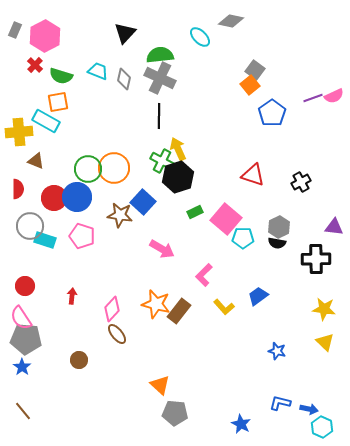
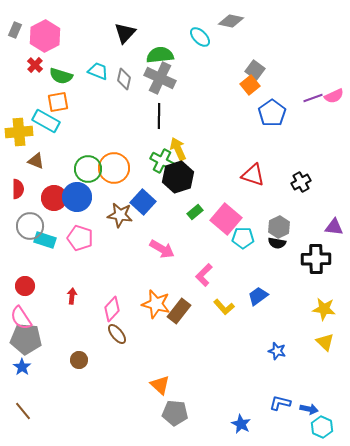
green rectangle at (195, 212): rotated 14 degrees counterclockwise
pink pentagon at (82, 236): moved 2 px left, 2 px down
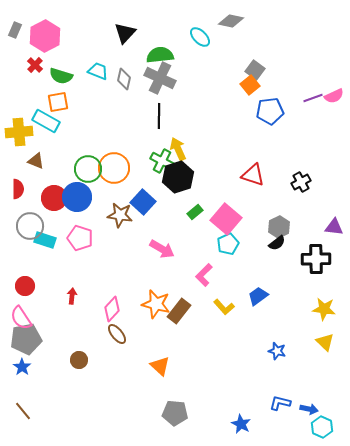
blue pentagon at (272, 113): moved 2 px left, 2 px up; rotated 28 degrees clockwise
cyan pentagon at (243, 238): moved 15 px left, 6 px down; rotated 25 degrees counterclockwise
black semicircle at (277, 243): rotated 48 degrees counterclockwise
gray pentagon at (26, 339): rotated 16 degrees counterclockwise
orange triangle at (160, 385): moved 19 px up
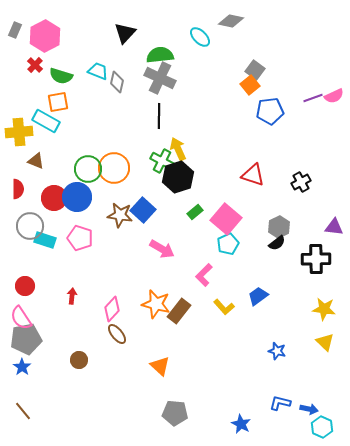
gray diamond at (124, 79): moved 7 px left, 3 px down
blue square at (143, 202): moved 8 px down
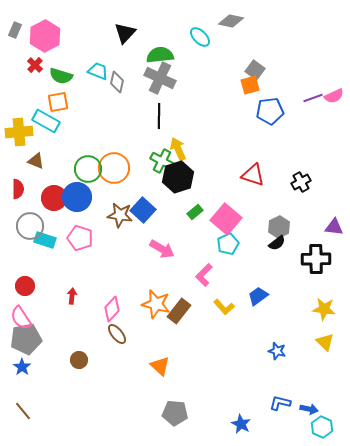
orange square at (250, 85): rotated 24 degrees clockwise
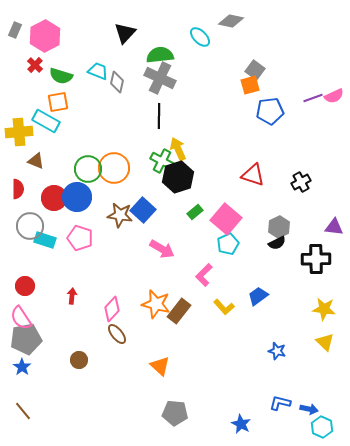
black semicircle at (277, 243): rotated 12 degrees clockwise
